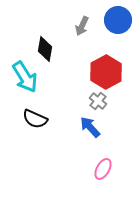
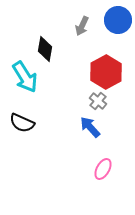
black semicircle: moved 13 px left, 4 px down
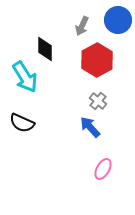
black diamond: rotated 10 degrees counterclockwise
red hexagon: moved 9 px left, 12 px up
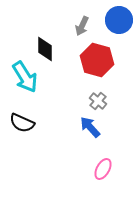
blue circle: moved 1 px right
red hexagon: rotated 16 degrees counterclockwise
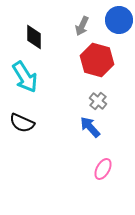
black diamond: moved 11 px left, 12 px up
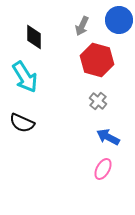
blue arrow: moved 18 px right, 10 px down; rotated 20 degrees counterclockwise
